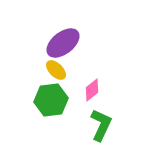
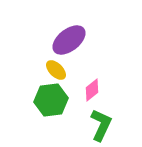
purple ellipse: moved 6 px right, 3 px up
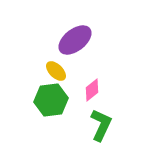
purple ellipse: moved 6 px right
yellow ellipse: moved 1 px down
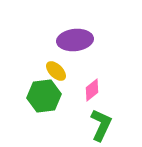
purple ellipse: rotated 32 degrees clockwise
green hexagon: moved 7 px left, 4 px up
